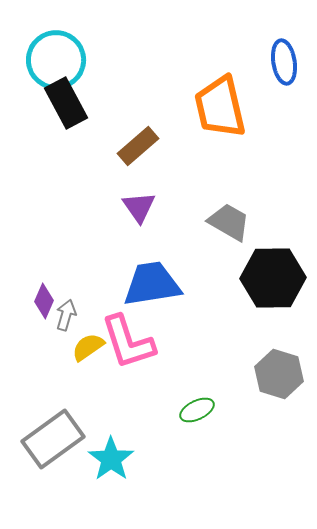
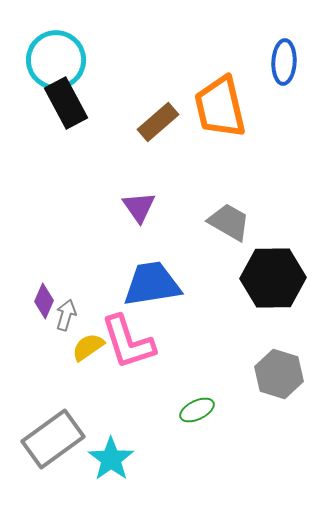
blue ellipse: rotated 12 degrees clockwise
brown rectangle: moved 20 px right, 24 px up
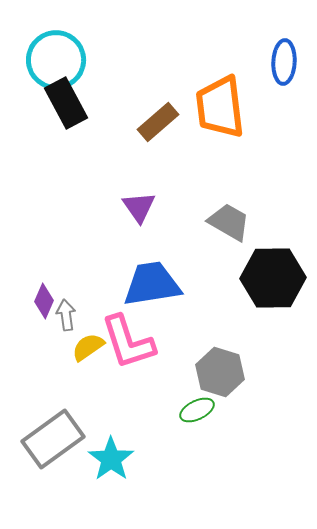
orange trapezoid: rotated 6 degrees clockwise
gray arrow: rotated 24 degrees counterclockwise
gray hexagon: moved 59 px left, 2 px up
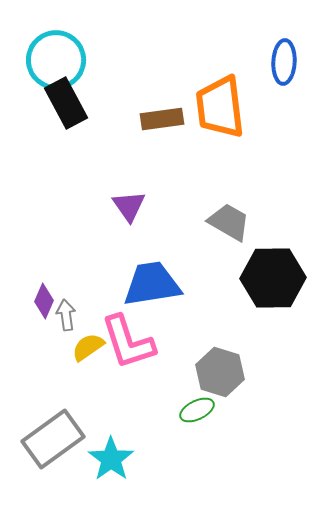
brown rectangle: moved 4 px right, 3 px up; rotated 33 degrees clockwise
purple triangle: moved 10 px left, 1 px up
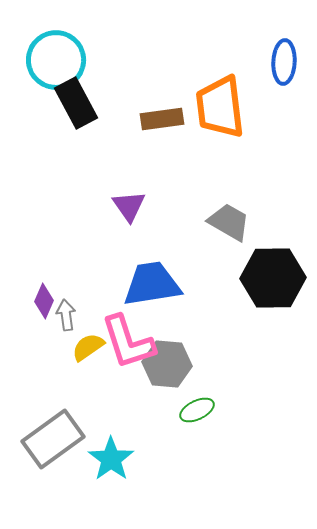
black rectangle: moved 10 px right
gray hexagon: moved 53 px left, 8 px up; rotated 12 degrees counterclockwise
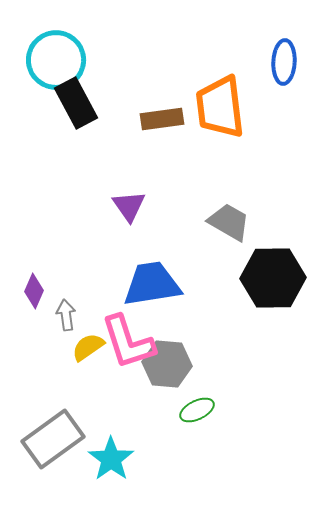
purple diamond: moved 10 px left, 10 px up
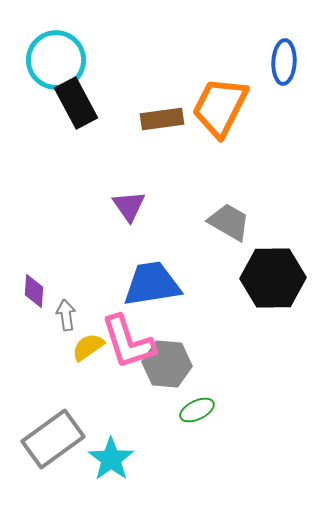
orange trapezoid: rotated 34 degrees clockwise
purple diamond: rotated 20 degrees counterclockwise
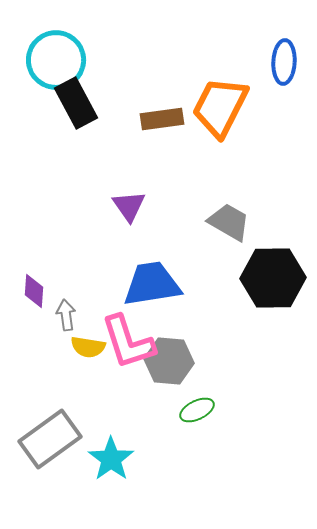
yellow semicircle: rotated 136 degrees counterclockwise
gray hexagon: moved 2 px right, 3 px up
gray rectangle: moved 3 px left
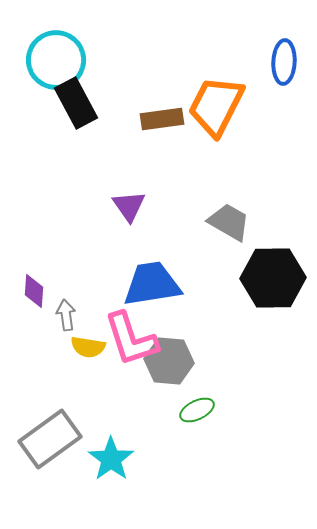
orange trapezoid: moved 4 px left, 1 px up
pink L-shape: moved 3 px right, 3 px up
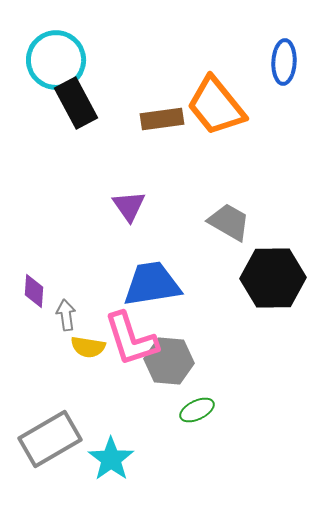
orange trapezoid: rotated 66 degrees counterclockwise
gray rectangle: rotated 6 degrees clockwise
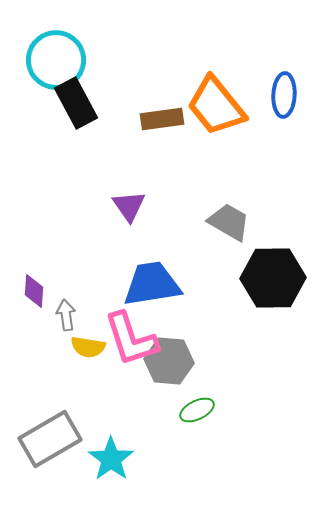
blue ellipse: moved 33 px down
